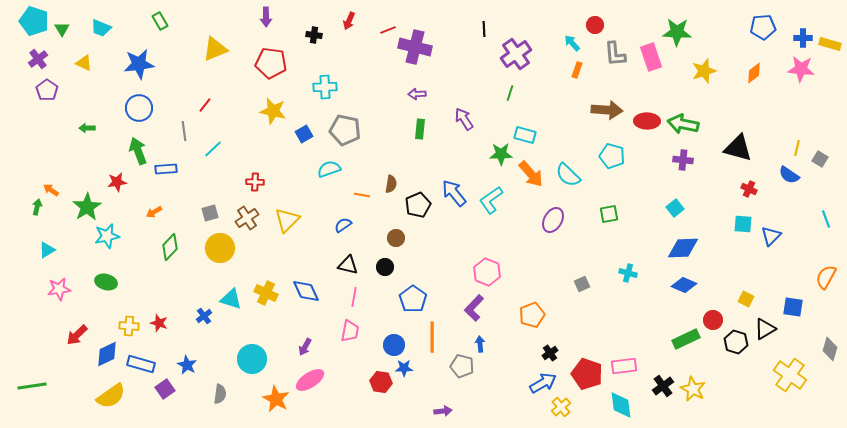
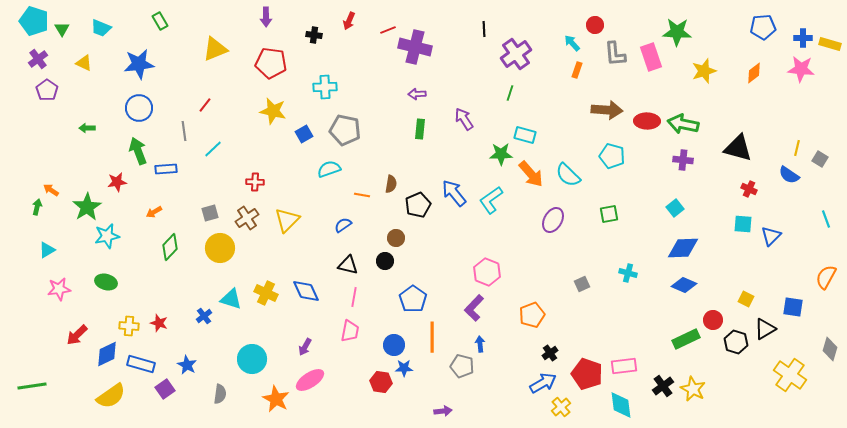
black circle at (385, 267): moved 6 px up
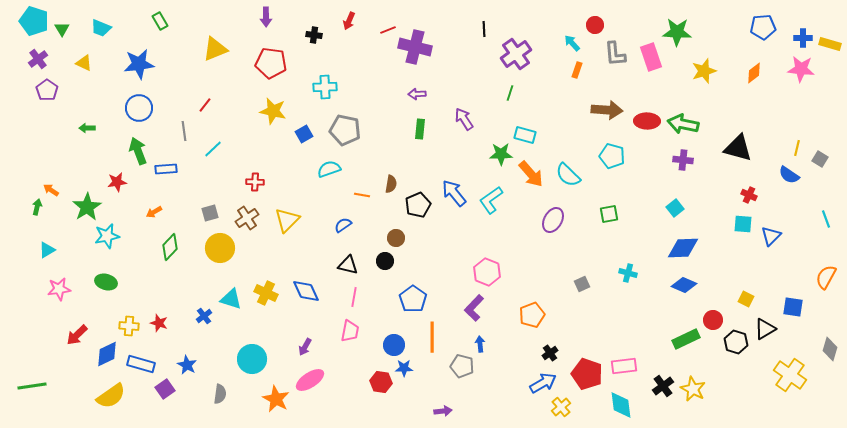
red cross at (749, 189): moved 6 px down
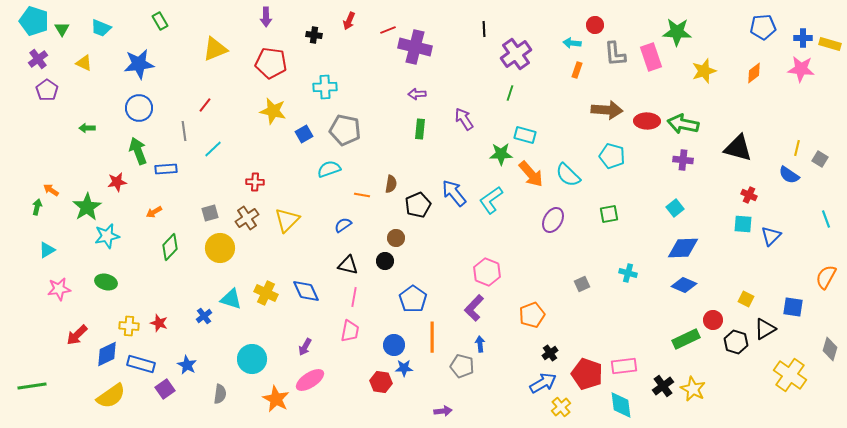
cyan arrow at (572, 43): rotated 42 degrees counterclockwise
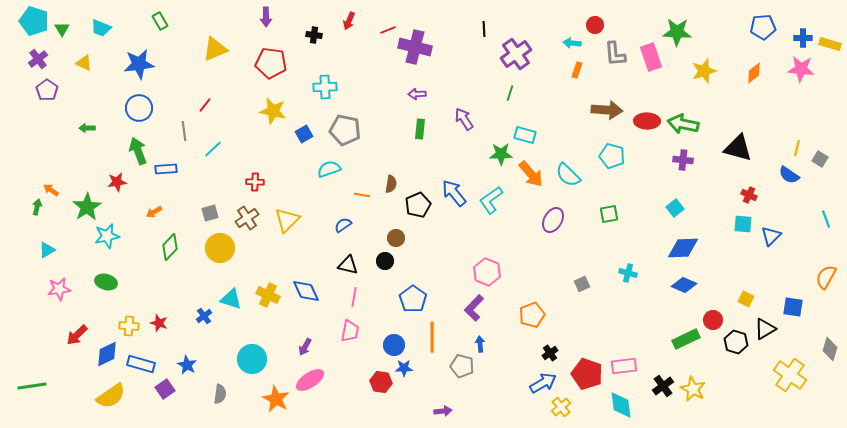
yellow cross at (266, 293): moved 2 px right, 2 px down
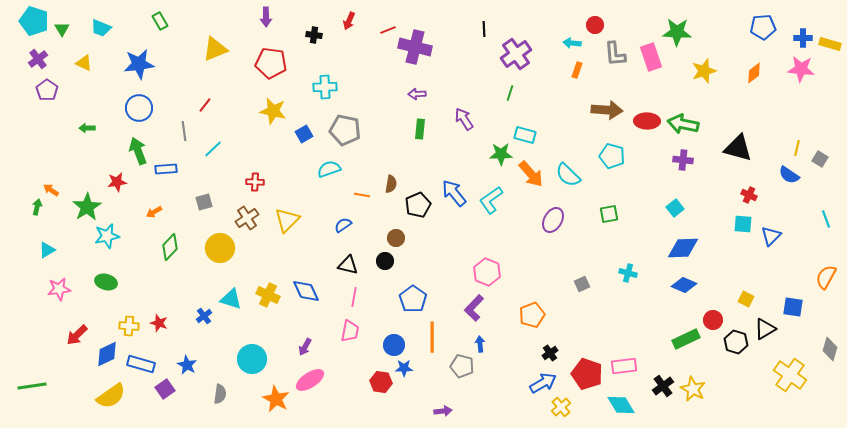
gray square at (210, 213): moved 6 px left, 11 px up
cyan diamond at (621, 405): rotated 24 degrees counterclockwise
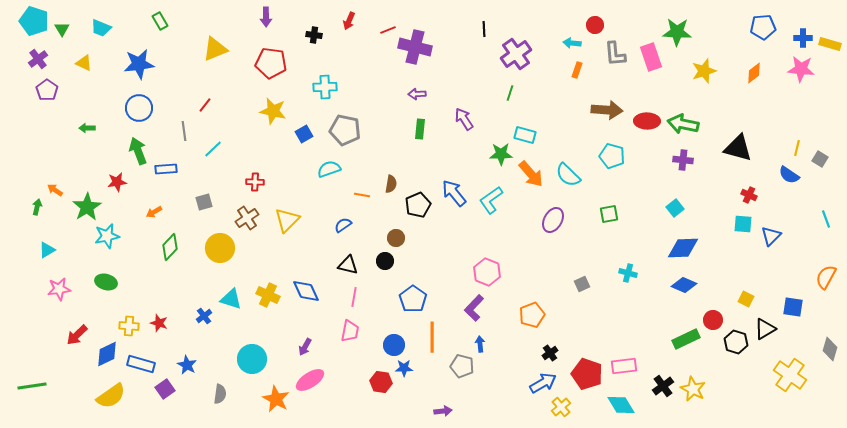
orange arrow at (51, 190): moved 4 px right
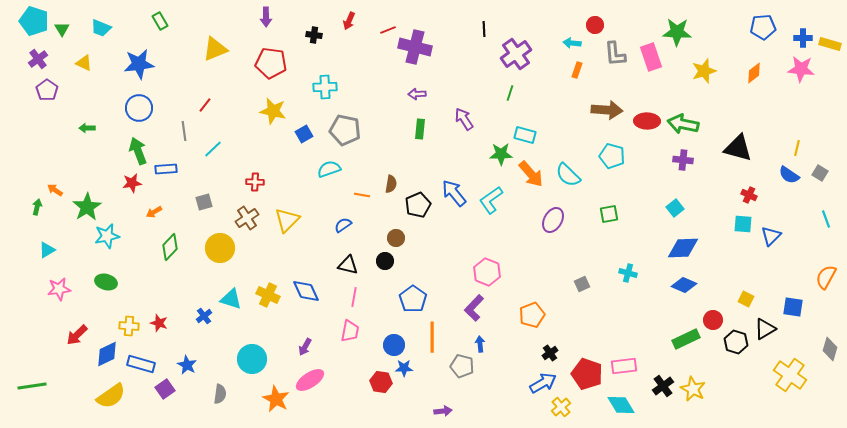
gray square at (820, 159): moved 14 px down
red star at (117, 182): moved 15 px right, 1 px down
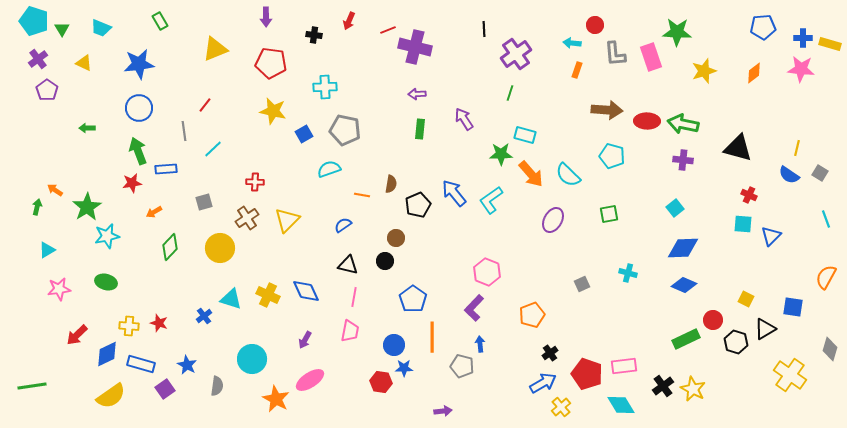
purple arrow at (305, 347): moved 7 px up
gray semicircle at (220, 394): moved 3 px left, 8 px up
